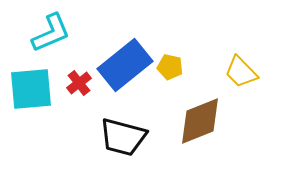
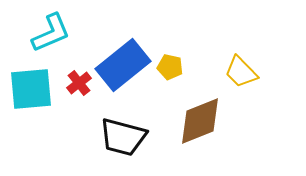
blue rectangle: moved 2 px left
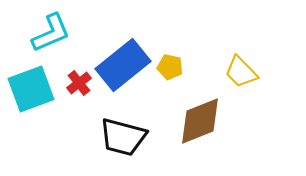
cyan square: rotated 15 degrees counterclockwise
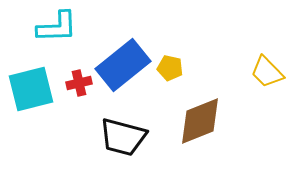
cyan L-shape: moved 6 px right, 6 px up; rotated 21 degrees clockwise
yellow pentagon: moved 1 px down
yellow trapezoid: moved 26 px right
red cross: rotated 25 degrees clockwise
cyan square: rotated 6 degrees clockwise
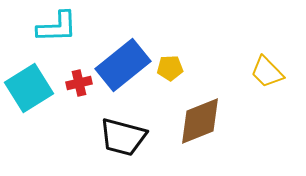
yellow pentagon: rotated 15 degrees counterclockwise
cyan square: moved 2 px left, 1 px up; rotated 18 degrees counterclockwise
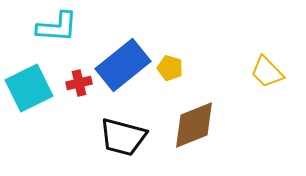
cyan L-shape: rotated 6 degrees clockwise
yellow pentagon: rotated 20 degrees clockwise
cyan square: rotated 6 degrees clockwise
brown diamond: moved 6 px left, 4 px down
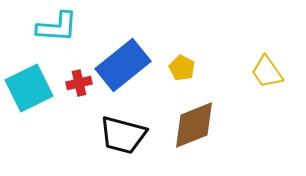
yellow pentagon: moved 12 px right; rotated 10 degrees clockwise
yellow trapezoid: rotated 9 degrees clockwise
black trapezoid: moved 2 px up
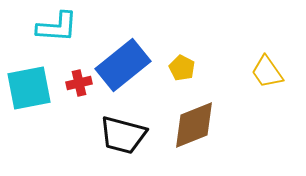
cyan square: rotated 15 degrees clockwise
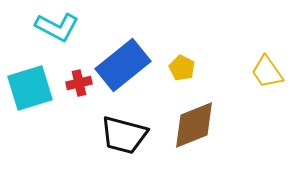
cyan L-shape: rotated 24 degrees clockwise
cyan square: moved 1 px right; rotated 6 degrees counterclockwise
black trapezoid: moved 1 px right
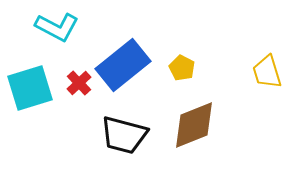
yellow trapezoid: rotated 18 degrees clockwise
red cross: rotated 30 degrees counterclockwise
